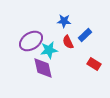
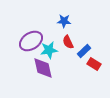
blue rectangle: moved 1 px left, 16 px down
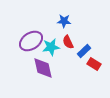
cyan star: moved 2 px right, 3 px up
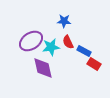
blue rectangle: rotated 72 degrees clockwise
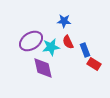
blue rectangle: moved 1 px right, 1 px up; rotated 40 degrees clockwise
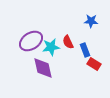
blue star: moved 27 px right
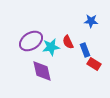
purple diamond: moved 1 px left, 3 px down
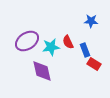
purple ellipse: moved 4 px left
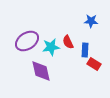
blue rectangle: rotated 24 degrees clockwise
purple diamond: moved 1 px left
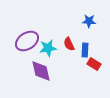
blue star: moved 2 px left
red semicircle: moved 1 px right, 2 px down
cyan star: moved 3 px left, 1 px down
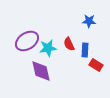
red rectangle: moved 2 px right, 1 px down
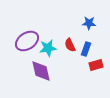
blue star: moved 2 px down
red semicircle: moved 1 px right, 1 px down
blue rectangle: moved 1 px right, 1 px up; rotated 16 degrees clockwise
red rectangle: rotated 48 degrees counterclockwise
